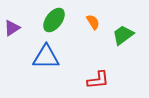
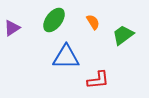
blue triangle: moved 20 px right
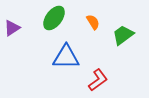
green ellipse: moved 2 px up
red L-shape: rotated 30 degrees counterclockwise
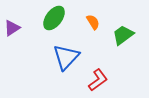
blue triangle: rotated 48 degrees counterclockwise
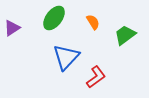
green trapezoid: moved 2 px right
red L-shape: moved 2 px left, 3 px up
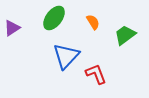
blue triangle: moved 1 px up
red L-shape: moved 3 px up; rotated 75 degrees counterclockwise
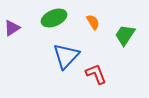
green ellipse: rotated 30 degrees clockwise
green trapezoid: rotated 20 degrees counterclockwise
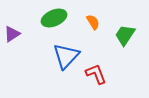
purple triangle: moved 6 px down
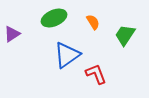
blue triangle: moved 1 px right, 1 px up; rotated 12 degrees clockwise
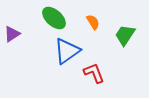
green ellipse: rotated 65 degrees clockwise
blue triangle: moved 4 px up
red L-shape: moved 2 px left, 1 px up
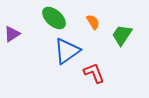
green trapezoid: moved 3 px left
